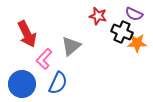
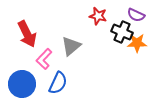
purple semicircle: moved 2 px right, 1 px down
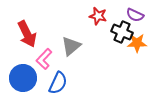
purple semicircle: moved 1 px left
blue circle: moved 1 px right, 6 px up
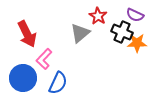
red star: rotated 18 degrees clockwise
gray triangle: moved 9 px right, 13 px up
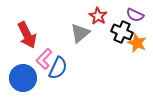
red arrow: moved 1 px down
orange star: rotated 24 degrees clockwise
blue semicircle: moved 15 px up
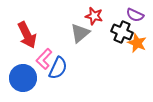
red star: moved 4 px left; rotated 18 degrees counterclockwise
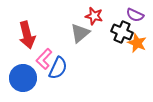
red arrow: rotated 12 degrees clockwise
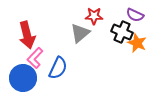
red star: rotated 12 degrees counterclockwise
pink L-shape: moved 9 px left, 1 px up
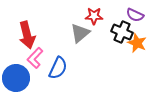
blue circle: moved 7 px left
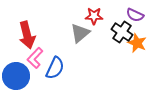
black cross: rotated 10 degrees clockwise
blue semicircle: moved 3 px left
blue circle: moved 2 px up
